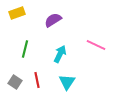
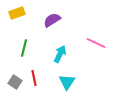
purple semicircle: moved 1 px left
pink line: moved 2 px up
green line: moved 1 px left, 1 px up
red line: moved 3 px left, 2 px up
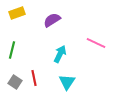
green line: moved 12 px left, 2 px down
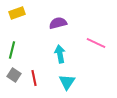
purple semicircle: moved 6 px right, 3 px down; rotated 18 degrees clockwise
cyan arrow: rotated 36 degrees counterclockwise
gray square: moved 1 px left, 7 px up
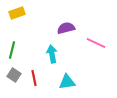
purple semicircle: moved 8 px right, 5 px down
cyan arrow: moved 8 px left
cyan triangle: rotated 48 degrees clockwise
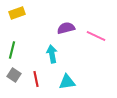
pink line: moved 7 px up
red line: moved 2 px right, 1 px down
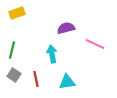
pink line: moved 1 px left, 8 px down
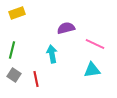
cyan triangle: moved 25 px right, 12 px up
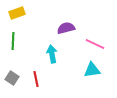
green line: moved 1 px right, 9 px up; rotated 12 degrees counterclockwise
gray square: moved 2 px left, 3 px down
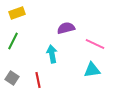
green line: rotated 24 degrees clockwise
red line: moved 2 px right, 1 px down
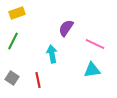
purple semicircle: rotated 42 degrees counterclockwise
